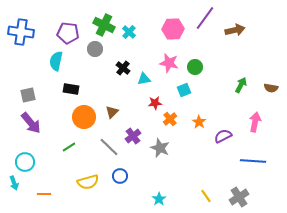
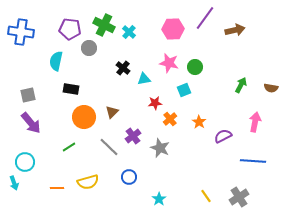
purple pentagon: moved 2 px right, 4 px up
gray circle: moved 6 px left, 1 px up
blue circle: moved 9 px right, 1 px down
orange line: moved 13 px right, 6 px up
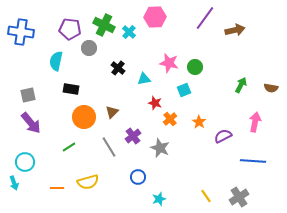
pink hexagon: moved 18 px left, 12 px up
black cross: moved 5 px left
red star: rotated 24 degrees clockwise
gray line: rotated 15 degrees clockwise
blue circle: moved 9 px right
cyan star: rotated 16 degrees clockwise
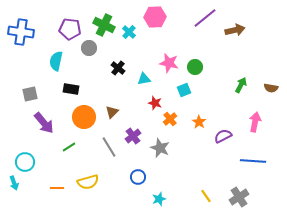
purple line: rotated 15 degrees clockwise
gray square: moved 2 px right, 1 px up
purple arrow: moved 13 px right
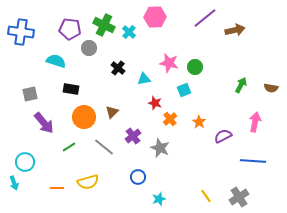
cyan semicircle: rotated 96 degrees clockwise
gray line: moved 5 px left; rotated 20 degrees counterclockwise
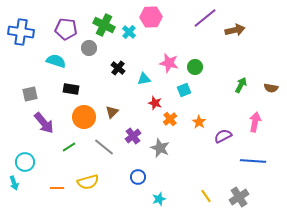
pink hexagon: moved 4 px left
purple pentagon: moved 4 px left
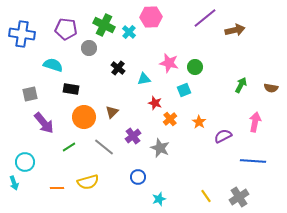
blue cross: moved 1 px right, 2 px down
cyan semicircle: moved 3 px left, 4 px down
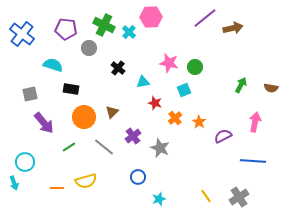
brown arrow: moved 2 px left, 2 px up
blue cross: rotated 30 degrees clockwise
cyan triangle: moved 1 px left, 3 px down
orange cross: moved 5 px right, 1 px up
yellow semicircle: moved 2 px left, 1 px up
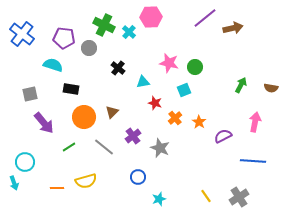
purple pentagon: moved 2 px left, 9 px down
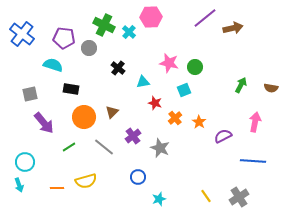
cyan arrow: moved 5 px right, 2 px down
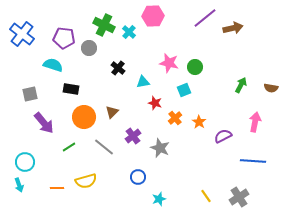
pink hexagon: moved 2 px right, 1 px up
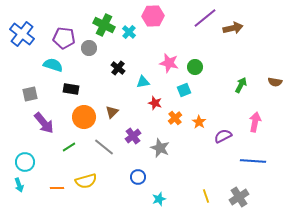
brown semicircle: moved 4 px right, 6 px up
yellow line: rotated 16 degrees clockwise
